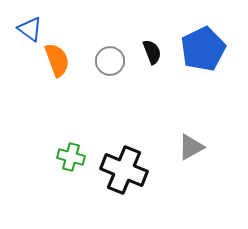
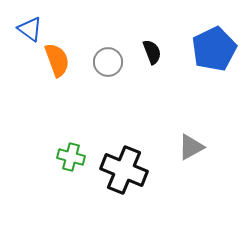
blue pentagon: moved 11 px right
gray circle: moved 2 px left, 1 px down
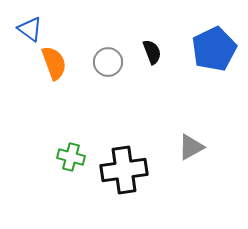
orange semicircle: moved 3 px left, 3 px down
black cross: rotated 30 degrees counterclockwise
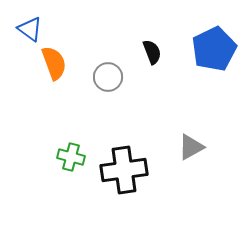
gray circle: moved 15 px down
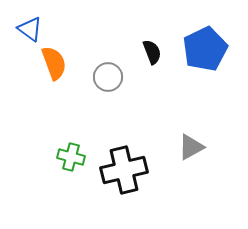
blue pentagon: moved 9 px left
black cross: rotated 6 degrees counterclockwise
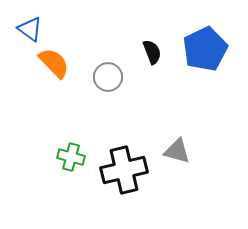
orange semicircle: rotated 24 degrees counterclockwise
gray triangle: moved 14 px left, 4 px down; rotated 44 degrees clockwise
